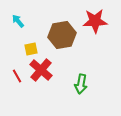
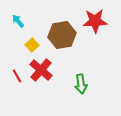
yellow square: moved 1 px right, 4 px up; rotated 32 degrees counterclockwise
green arrow: rotated 18 degrees counterclockwise
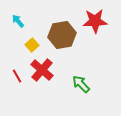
red cross: moved 1 px right
green arrow: rotated 144 degrees clockwise
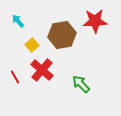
red line: moved 2 px left, 1 px down
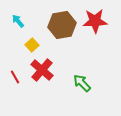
brown hexagon: moved 10 px up
green arrow: moved 1 px right, 1 px up
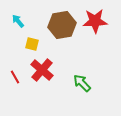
yellow square: moved 1 px up; rotated 32 degrees counterclockwise
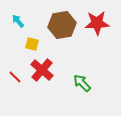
red star: moved 2 px right, 2 px down
red line: rotated 16 degrees counterclockwise
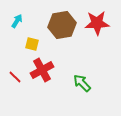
cyan arrow: moved 1 px left; rotated 72 degrees clockwise
red cross: rotated 20 degrees clockwise
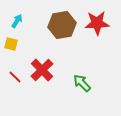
yellow square: moved 21 px left
red cross: rotated 15 degrees counterclockwise
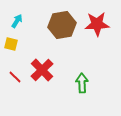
red star: moved 1 px down
green arrow: rotated 42 degrees clockwise
